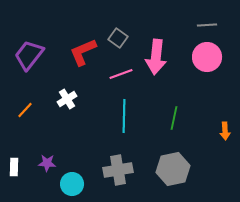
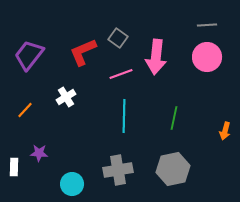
white cross: moved 1 px left, 2 px up
orange arrow: rotated 18 degrees clockwise
purple star: moved 8 px left, 10 px up
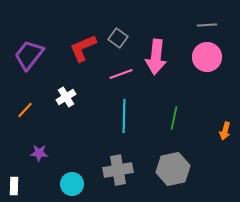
red L-shape: moved 4 px up
white rectangle: moved 19 px down
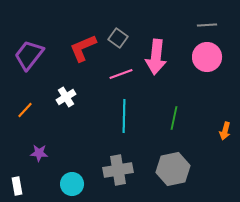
white rectangle: moved 3 px right; rotated 12 degrees counterclockwise
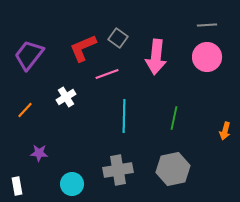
pink line: moved 14 px left
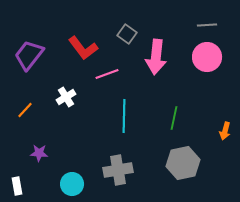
gray square: moved 9 px right, 4 px up
red L-shape: rotated 104 degrees counterclockwise
gray hexagon: moved 10 px right, 6 px up
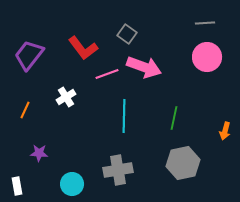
gray line: moved 2 px left, 2 px up
pink arrow: moved 12 px left, 10 px down; rotated 76 degrees counterclockwise
orange line: rotated 18 degrees counterclockwise
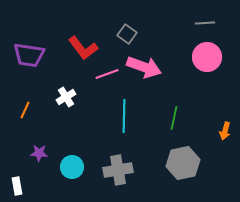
purple trapezoid: rotated 120 degrees counterclockwise
cyan circle: moved 17 px up
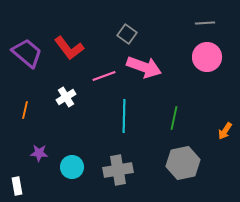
red L-shape: moved 14 px left
purple trapezoid: moved 2 px left, 2 px up; rotated 148 degrees counterclockwise
pink line: moved 3 px left, 2 px down
orange line: rotated 12 degrees counterclockwise
orange arrow: rotated 18 degrees clockwise
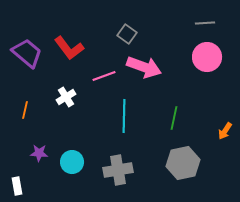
cyan circle: moved 5 px up
